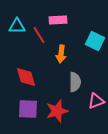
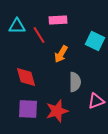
orange arrow: rotated 24 degrees clockwise
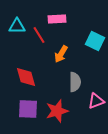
pink rectangle: moved 1 px left, 1 px up
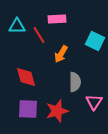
pink triangle: moved 2 px left, 1 px down; rotated 36 degrees counterclockwise
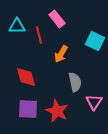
pink rectangle: rotated 54 degrees clockwise
red line: rotated 18 degrees clockwise
gray semicircle: rotated 12 degrees counterclockwise
red star: rotated 30 degrees counterclockwise
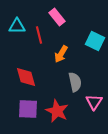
pink rectangle: moved 2 px up
